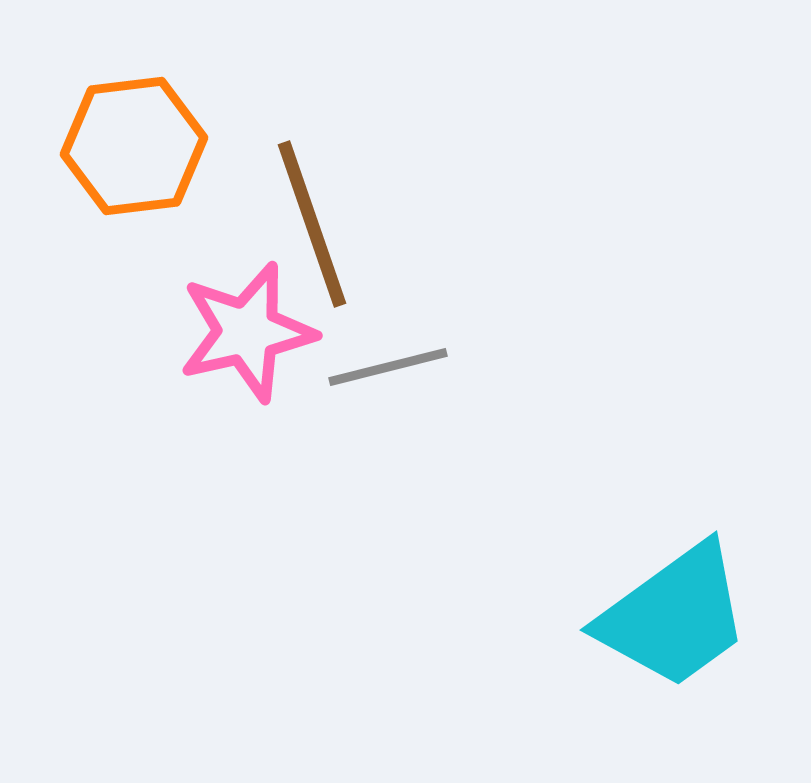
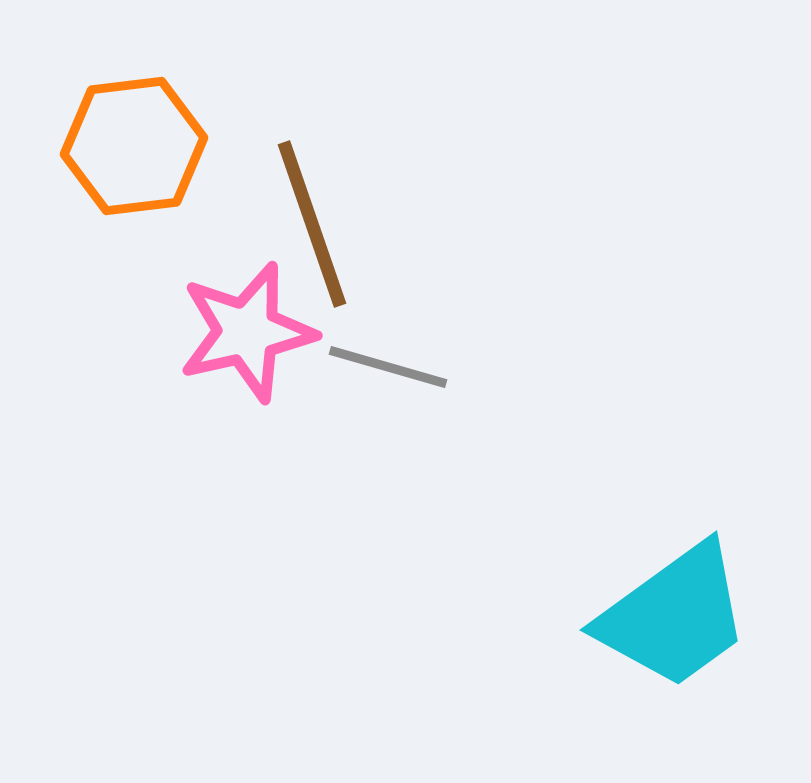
gray line: rotated 30 degrees clockwise
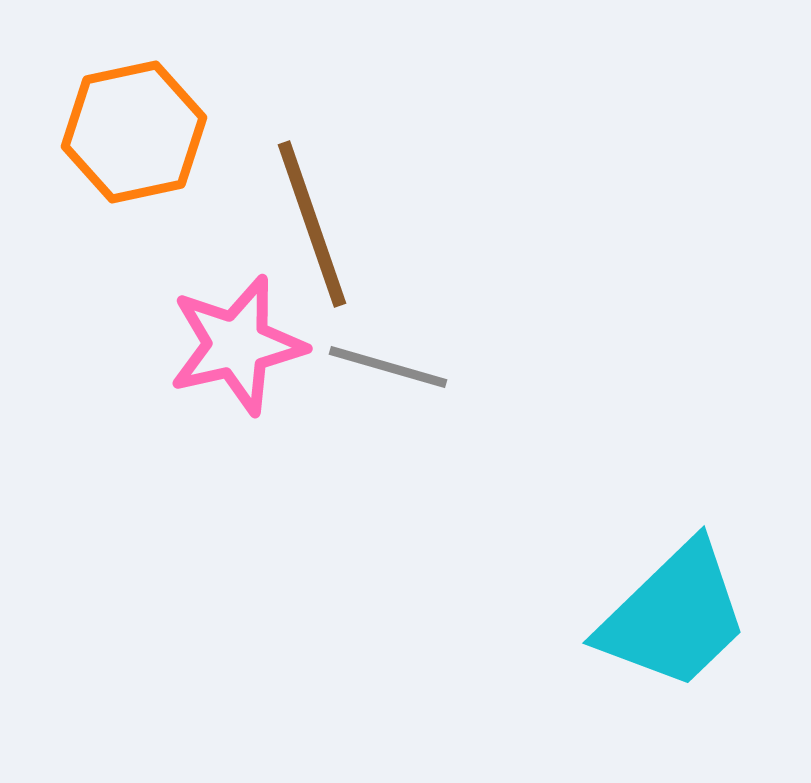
orange hexagon: moved 14 px up; rotated 5 degrees counterclockwise
pink star: moved 10 px left, 13 px down
cyan trapezoid: rotated 8 degrees counterclockwise
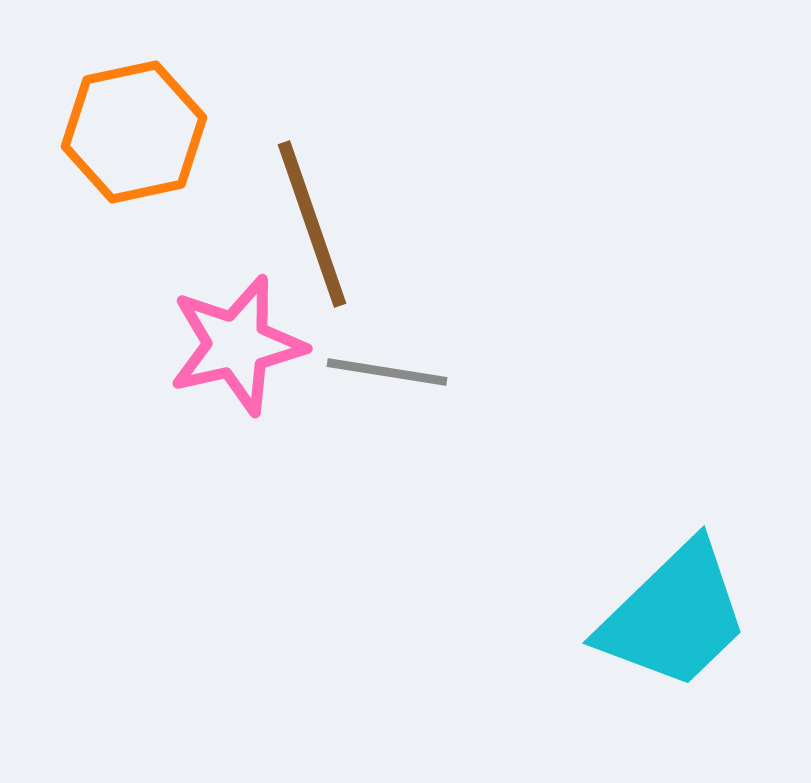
gray line: moved 1 px left, 5 px down; rotated 7 degrees counterclockwise
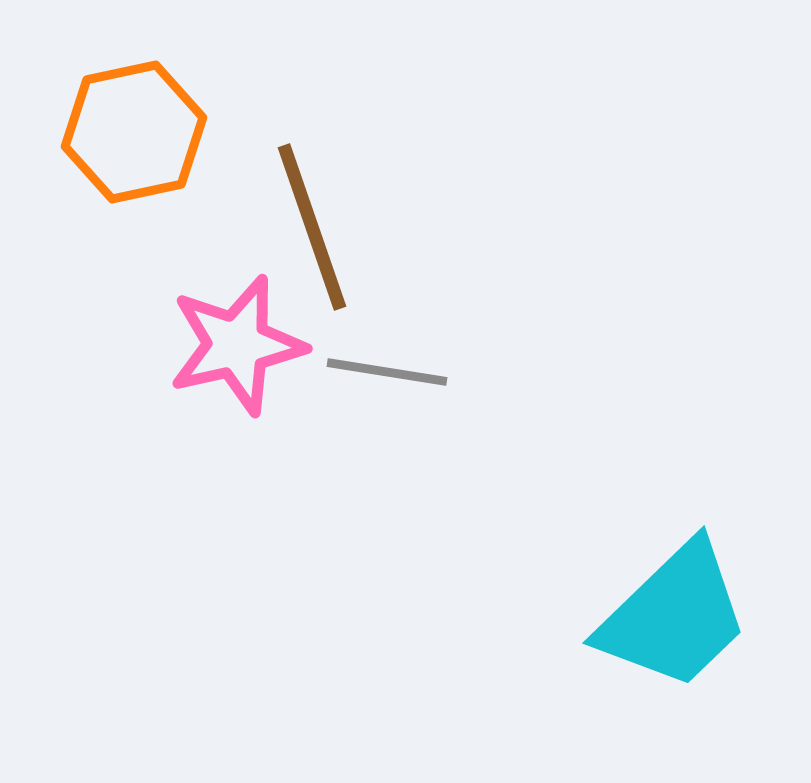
brown line: moved 3 px down
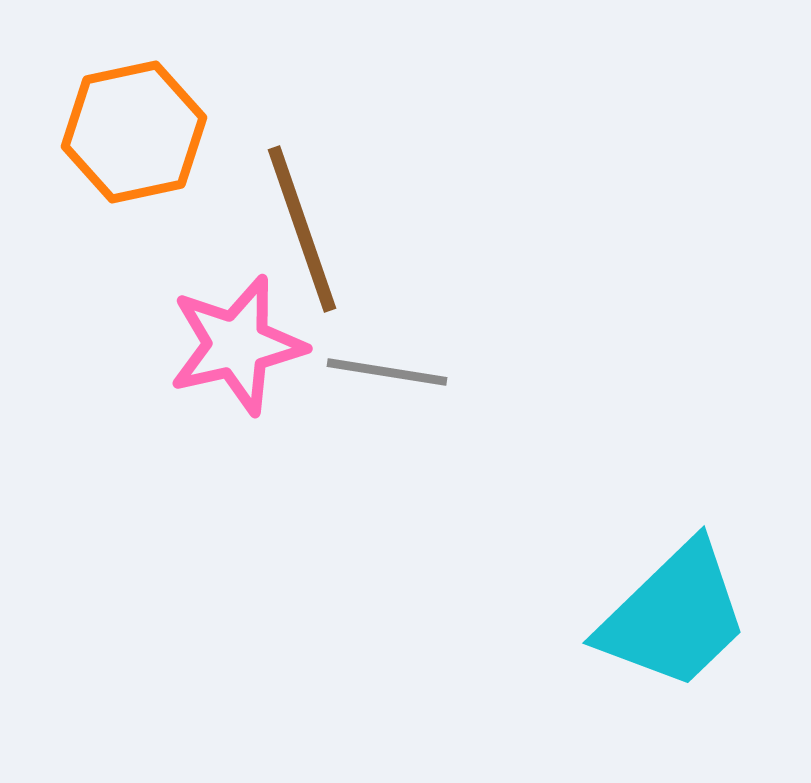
brown line: moved 10 px left, 2 px down
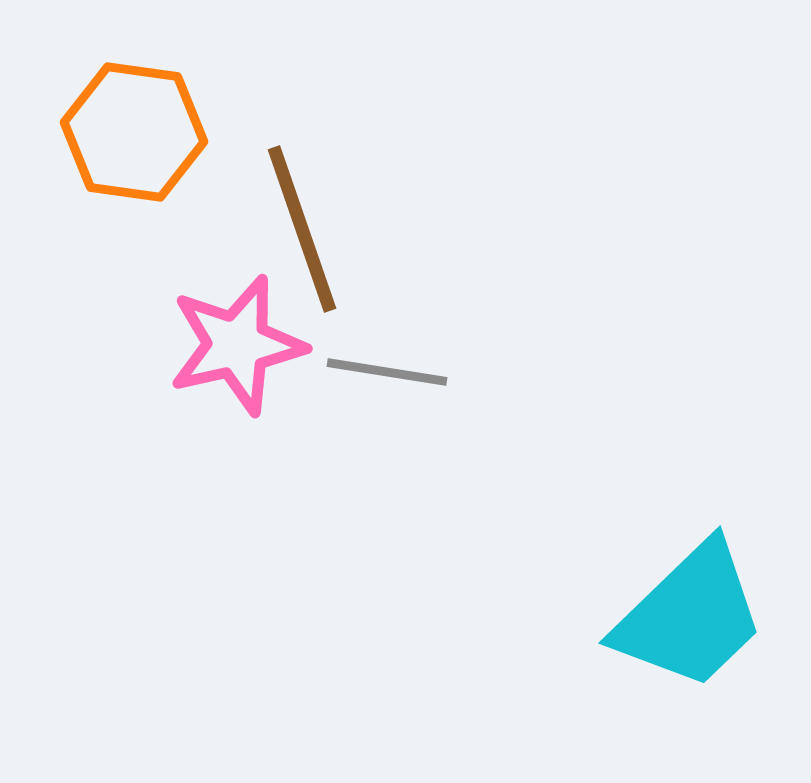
orange hexagon: rotated 20 degrees clockwise
cyan trapezoid: moved 16 px right
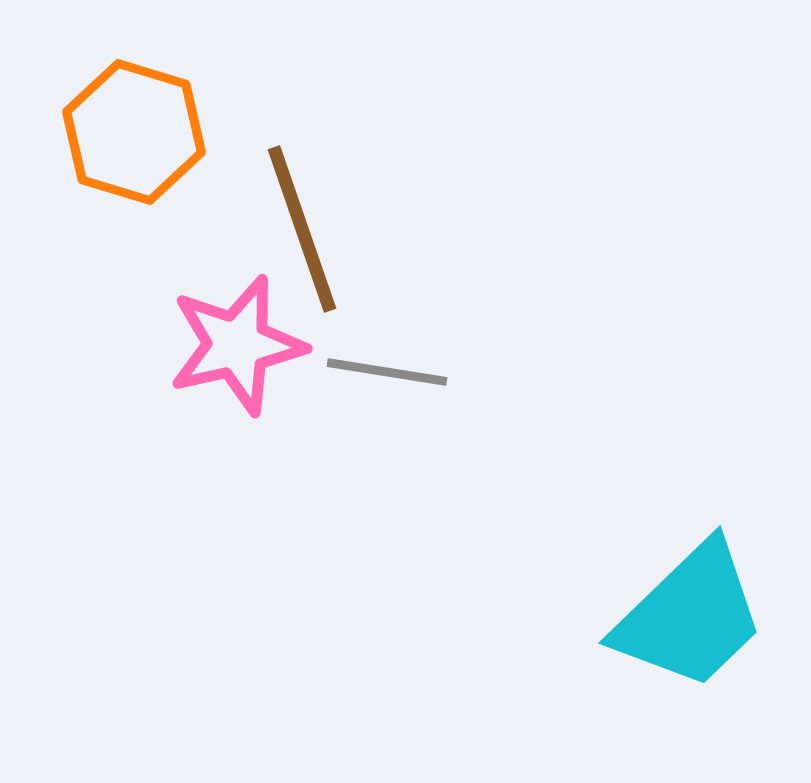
orange hexagon: rotated 9 degrees clockwise
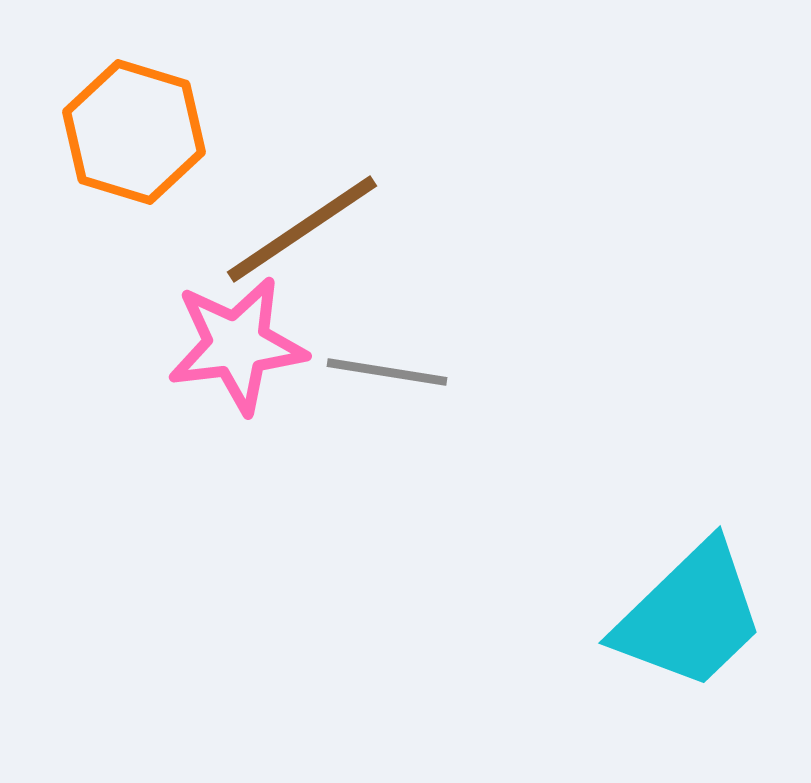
brown line: rotated 75 degrees clockwise
pink star: rotated 6 degrees clockwise
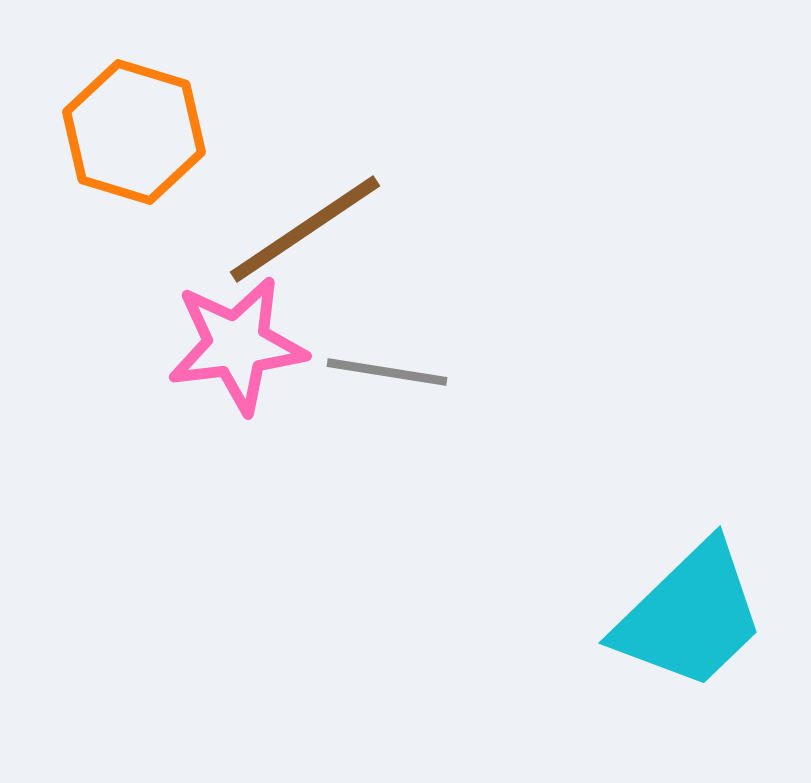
brown line: moved 3 px right
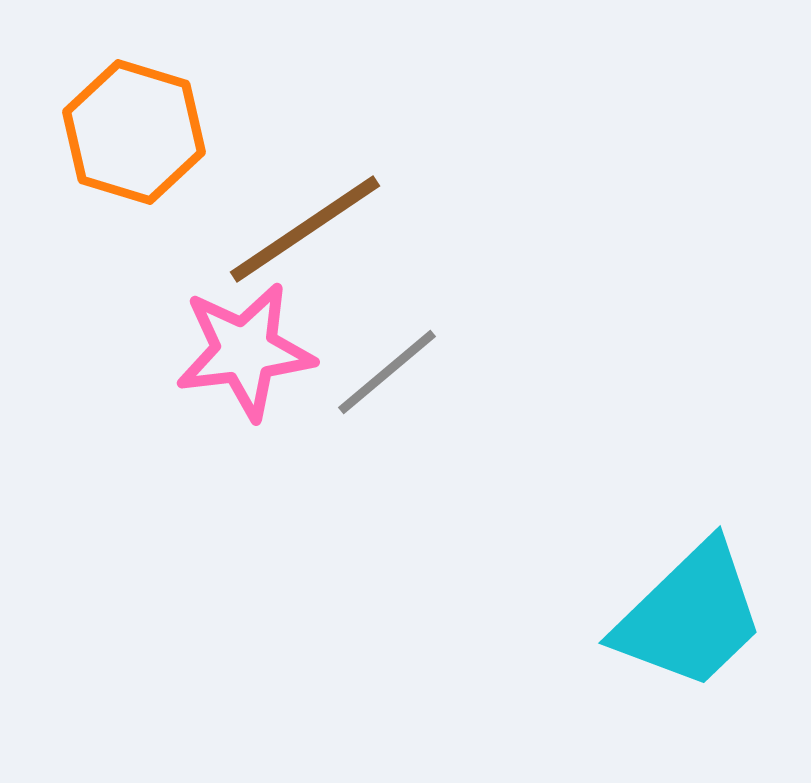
pink star: moved 8 px right, 6 px down
gray line: rotated 49 degrees counterclockwise
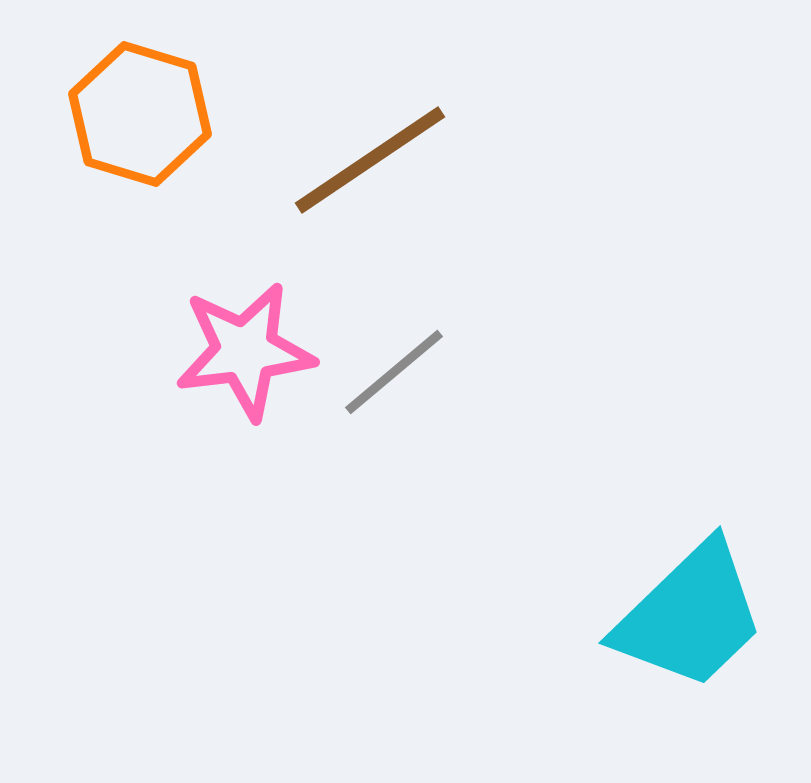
orange hexagon: moved 6 px right, 18 px up
brown line: moved 65 px right, 69 px up
gray line: moved 7 px right
